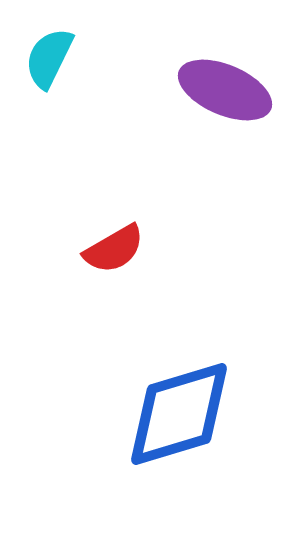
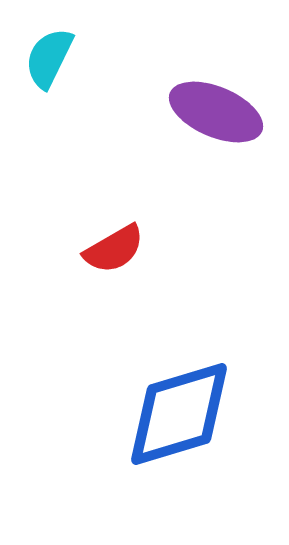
purple ellipse: moved 9 px left, 22 px down
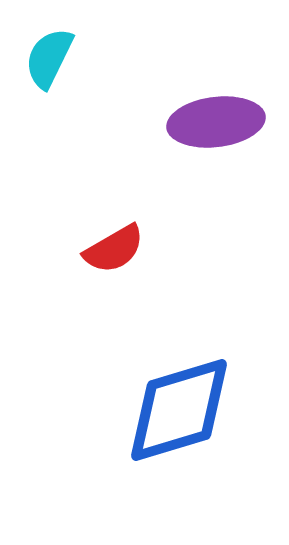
purple ellipse: moved 10 px down; rotated 30 degrees counterclockwise
blue diamond: moved 4 px up
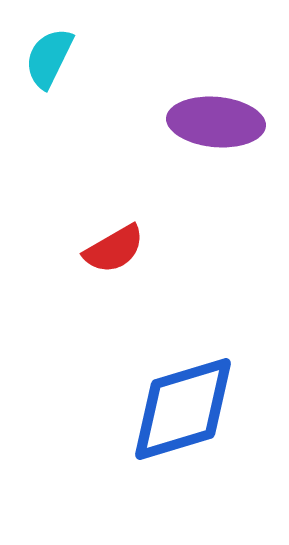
purple ellipse: rotated 12 degrees clockwise
blue diamond: moved 4 px right, 1 px up
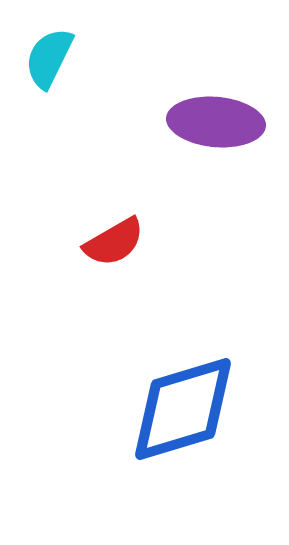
red semicircle: moved 7 px up
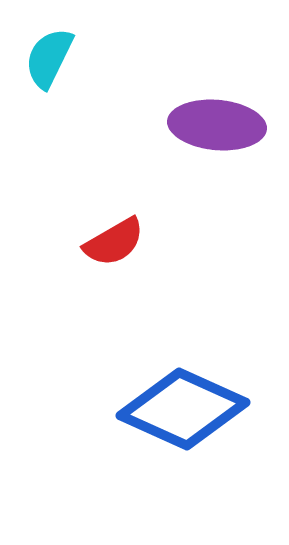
purple ellipse: moved 1 px right, 3 px down
blue diamond: rotated 41 degrees clockwise
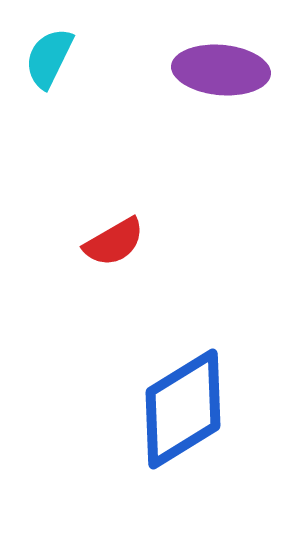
purple ellipse: moved 4 px right, 55 px up
blue diamond: rotated 56 degrees counterclockwise
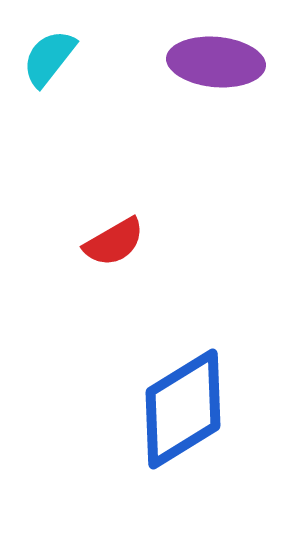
cyan semicircle: rotated 12 degrees clockwise
purple ellipse: moved 5 px left, 8 px up
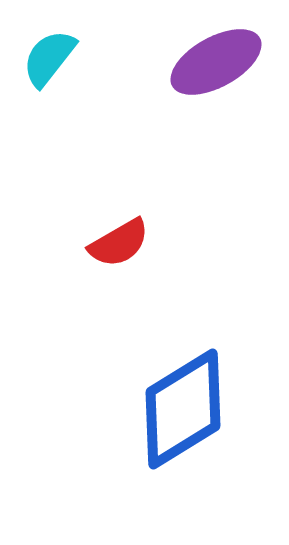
purple ellipse: rotated 34 degrees counterclockwise
red semicircle: moved 5 px right, 1 px down
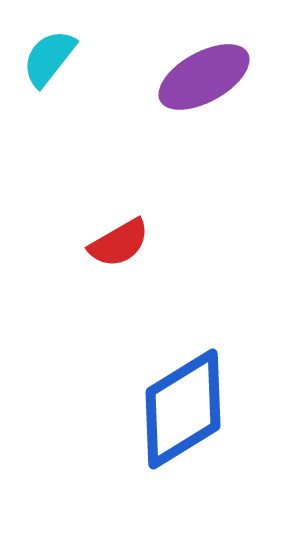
purple ellipse: moved 12 px left, 15 px down
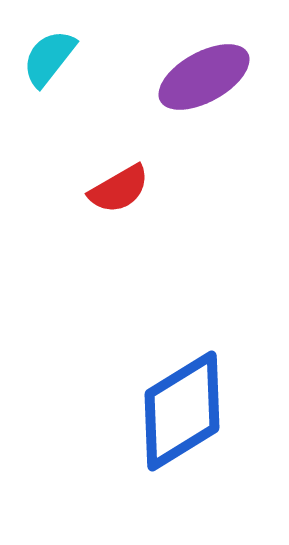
red semicircle: moved 54 px up
blue diamond: moved 1 px left, 2 px down
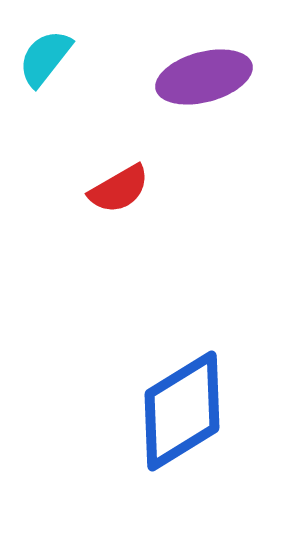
cyan semicircle: moved 4 px left
purple ellipse: rotated 14 degrees clockwise
